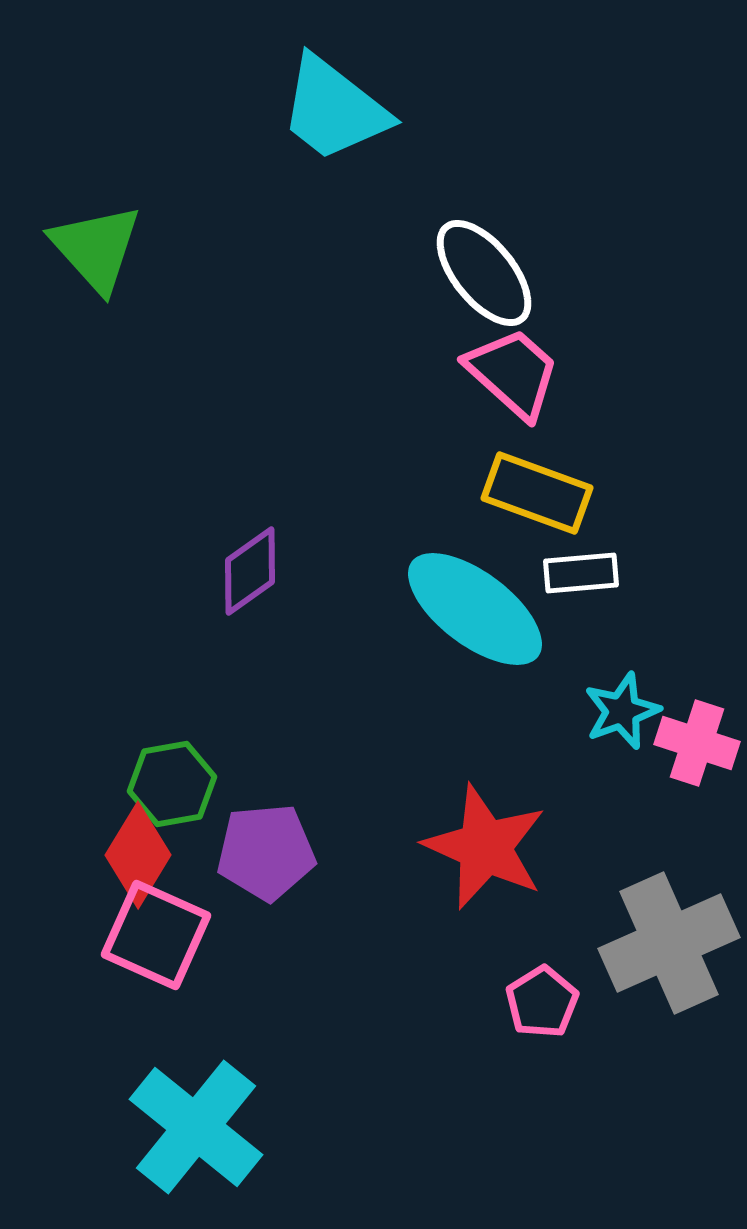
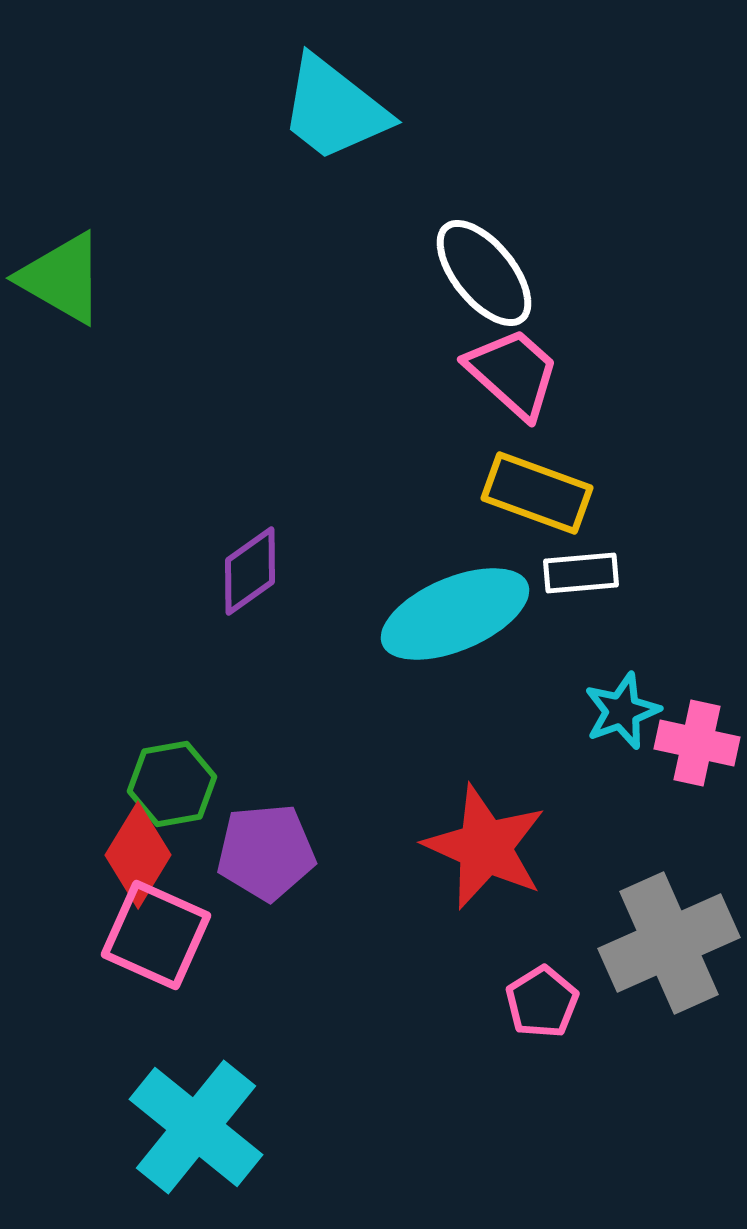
green triangle: moved 34 px left, 30 px down; rotated 18 degrees counterclockwise
cyan ellipse: moved 20 px left, 5 px down; rotated 60 degrees counterclockwise
pink cross: rotated 6 degrees counterclockwise
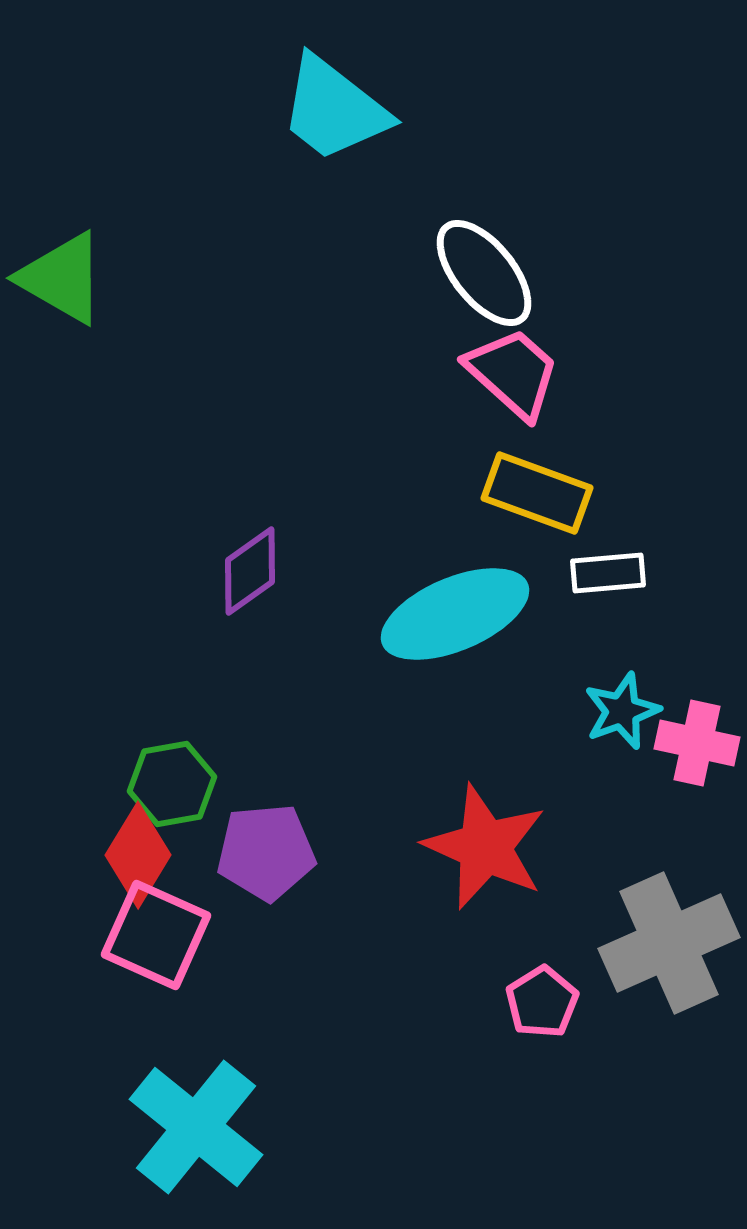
white rectangle: moved 27 px right
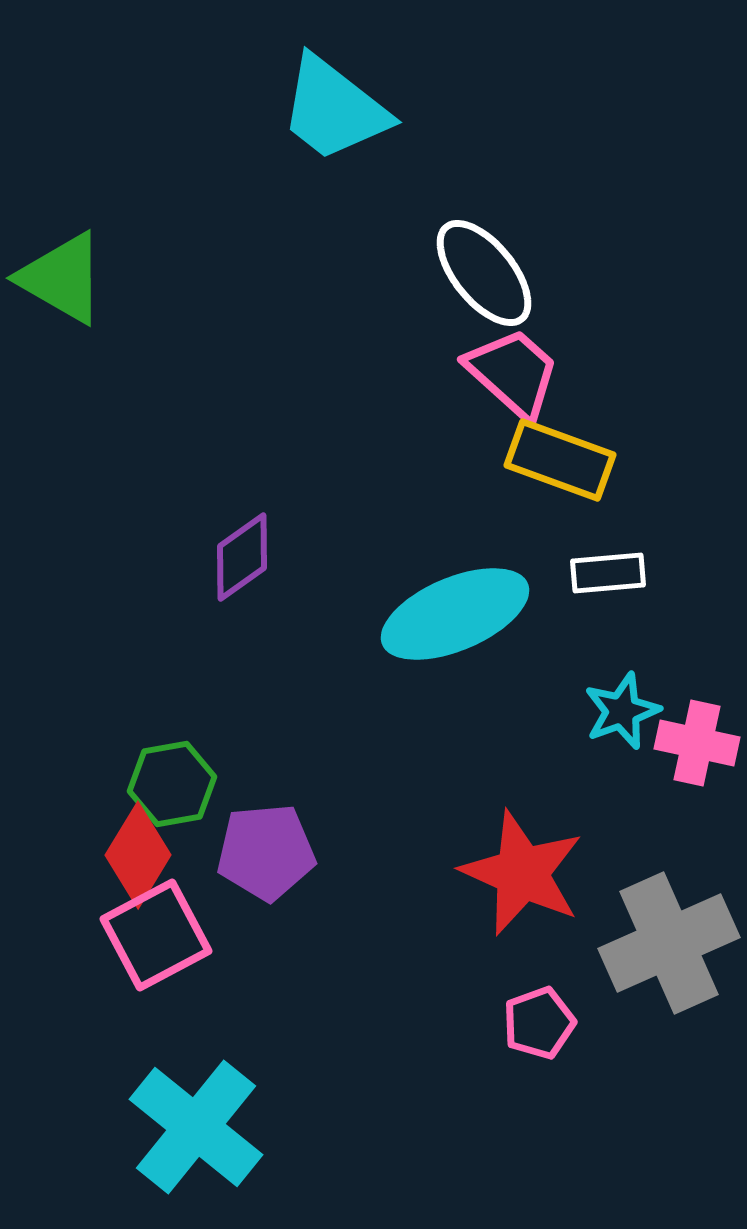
yellow rectangle: moved 23 px right, 33 px up
purple diamond: moved 8 px left, 14 px up
red star: moved 37 px right, 26 px down
pink square: rotated 38 degrees clockwise
pink pentagon: moved 3 px left, 21 px down; rotated 12 degrees clockwise
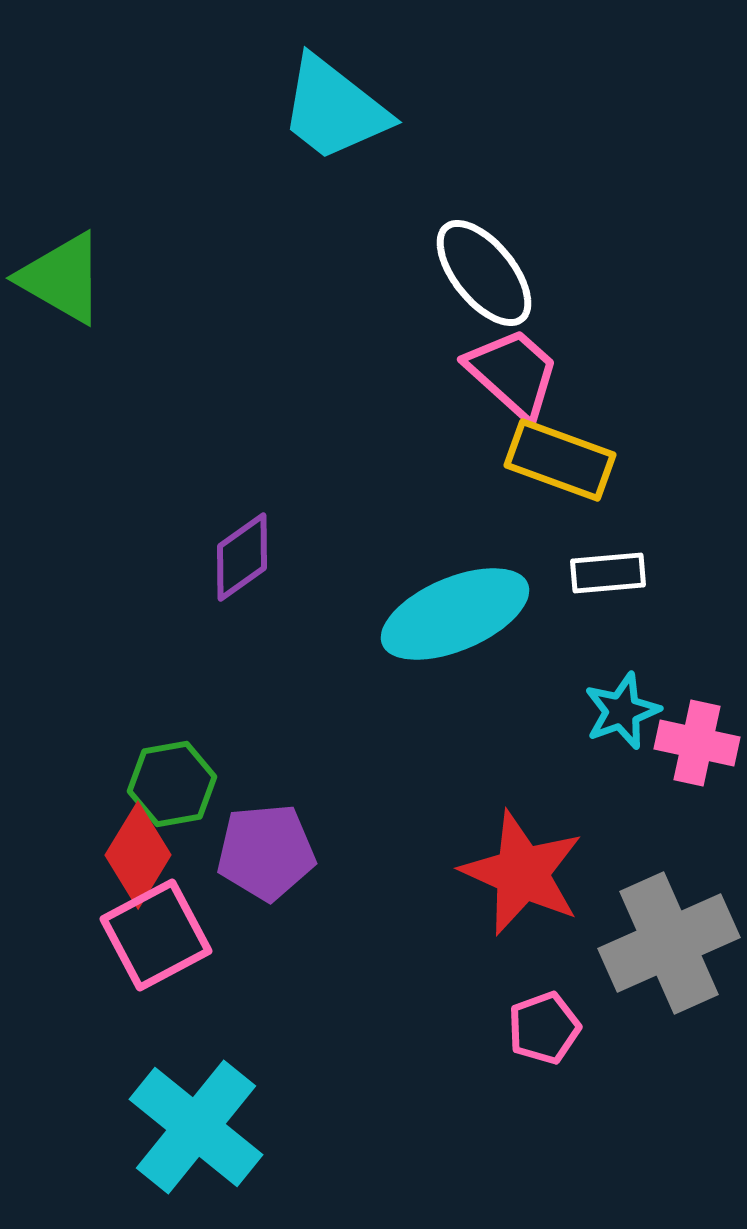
pink pentagon: moved 5 px right, 5 px down
